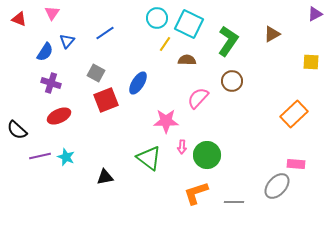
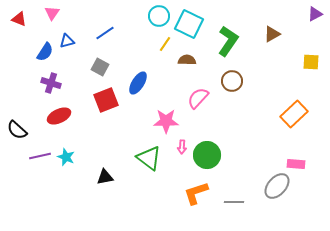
cyan circle: moved 2 px right, 2 px up
blue triangle: rotated 35 degrees clockwise
gray square: moved 4 px right, 6 px up
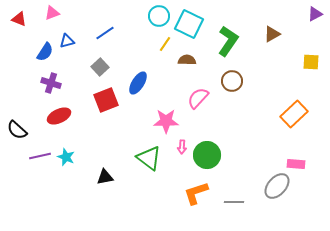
pink triangle: rotated 35 degrees clockwise
gray square: rotated 18 degrees clockwise
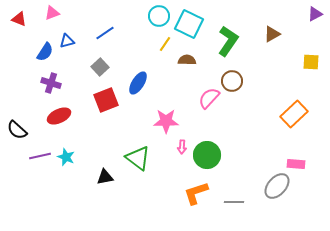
pink semicircle: moved 11 px right
green triangle: moved 11 px left
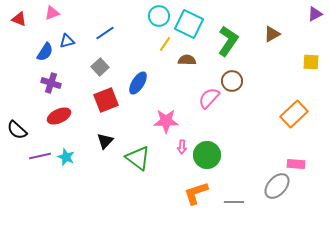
black triangle: moved 36 px up; rotated 36 degrees counterclockwise
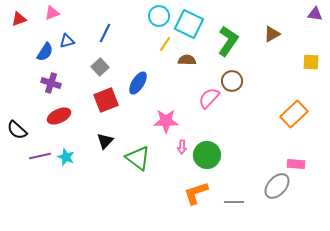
purple triangle: rotated 35 degrees clockwise
red triangle: rotated 42 degrees counterclockwise
blue line: rotated 30 degrees counterclockwise
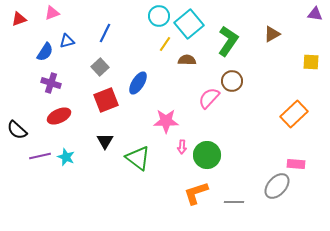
cyan square: rotated 24 degrees clockwise
black triangle: rotated 12 degrees counterclockwise
